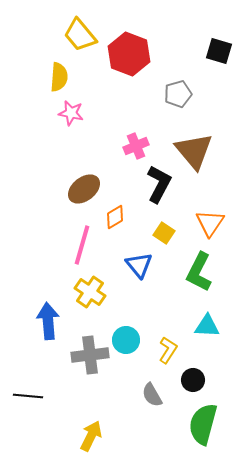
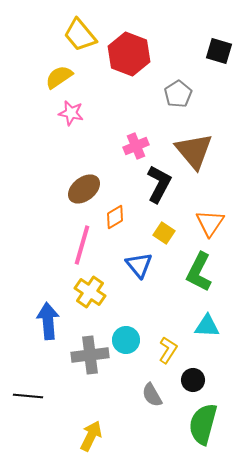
yellow semicircle: rotated 128 degrees counterclockwise
gray pentagon: rotated 16 degrees counterclockwise
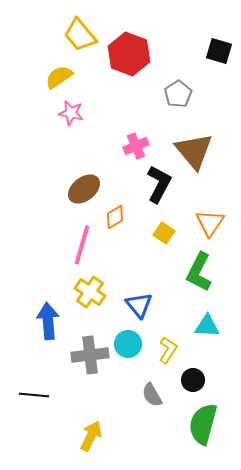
blue triangle: moved 40 px down
cyan circle: moved 2 px right, 4 px down
black line: moved 6 px right, 1 px up
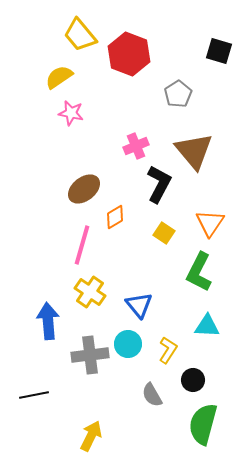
black line: rotated 16 degrees counterclockwise
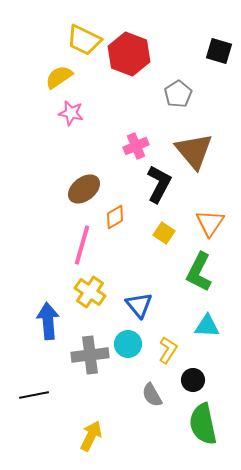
yellow trapezoid: moved 4 px right, 5 px down; rotated 24 degrees counterclockwise
green semicircle: rotated 27 degrees counterclockwise
